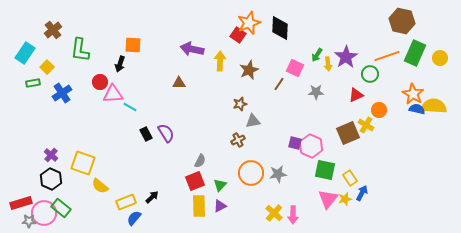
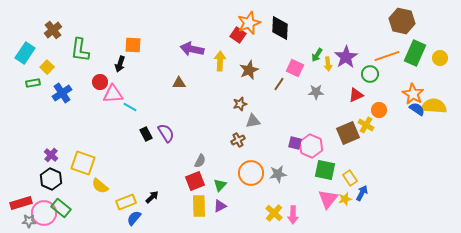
blue semicircle at (417, 109): rotated 21 degrees clockwise
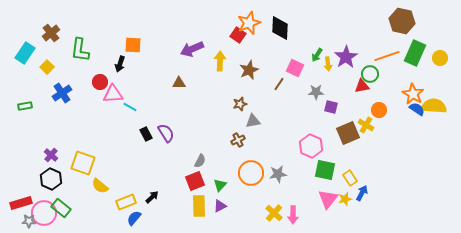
brown cross at (53, 30): moved 2 px left, 3 px down
purple arrow at (192, 49): rotated 35 degrees counterclockwise
green rectangle at (33, 83): moved 8 px left, 23 px down
red triangle at (356, 95): moved 6 px right, 9 px up; rotated 14 degrees clockwise
purple square at (295, 143): moved 36 px right, 36 px up
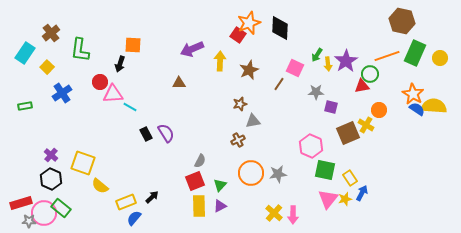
purple star at (346, 57): moved 4 px down
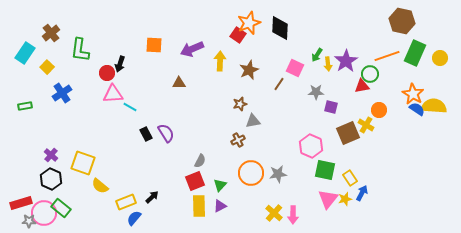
orange square at (133, 45): moved 21 px right
red circle at (100, 82): moved 7 px right, 9 px up
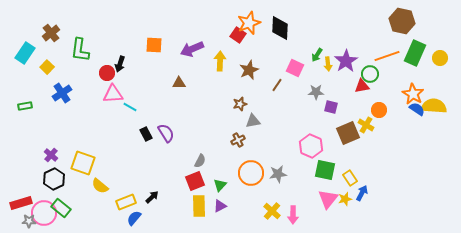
brown line at (279, 84): moved 2 px left, 1 px down
black hexagon at (51, 179): moved 3 px right; rotated 10 degrees clockwise
yellow cross at (274, 213): moved 2 px left, 2 px up
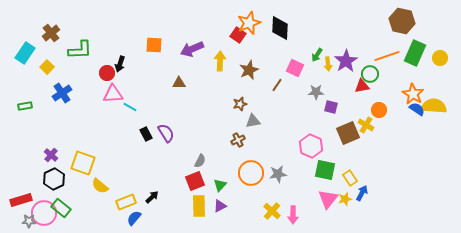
green L-shape at (80, 50): rotated 100 degrees counterclockwise
red rectangle at (21, 203): moved 3 px up
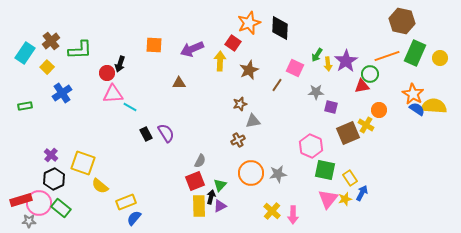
brown cross at (51, 33): moved 8 px down
red square at (238, 35): moved 5 px left, 8 px down
black arrow at (152, 197): moved 59 px right; rotated 32 degrees counterclockwise
pink circle at (44, 213): moved 5 px left, 10 px up
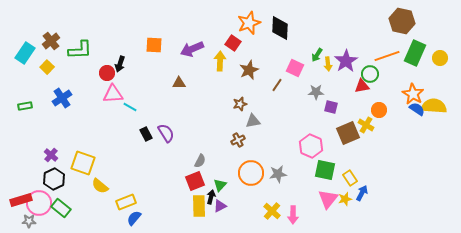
blue cross at (62, 93): moved 5 px down
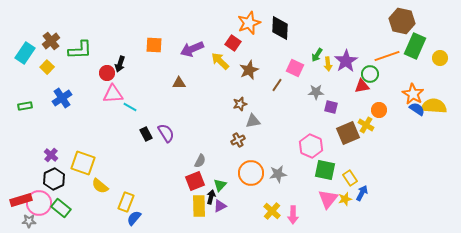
green rectangle at (415, 53): moved 7 px up
yellow arrow at (220, 61): rotated 48 degrees counterclockwise
yellow rectangle at (126, 202): rotated 48 degrees counterclockwise
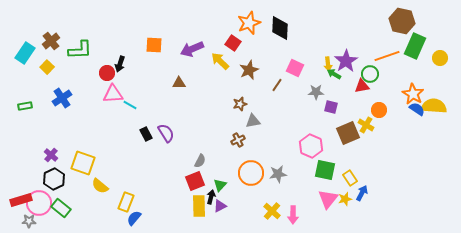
green arrow at (317, 55): moved 17 px right, 19 px down; rotated 88 degrees clockwise
cyan line at (130, 107): moved 2 px up
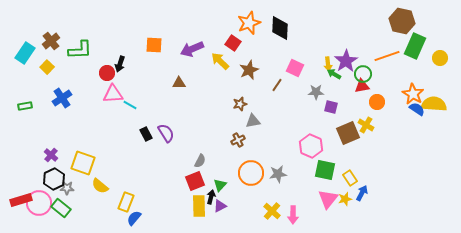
green circle at (370, 74): moved 7 px left
yellow semicircle at (434, 106): moved 2 px up
orange circle at (379, 110): moved 2 px left, 8 px up
gray star at (29, 221): moved 38 px right, 33 px up
